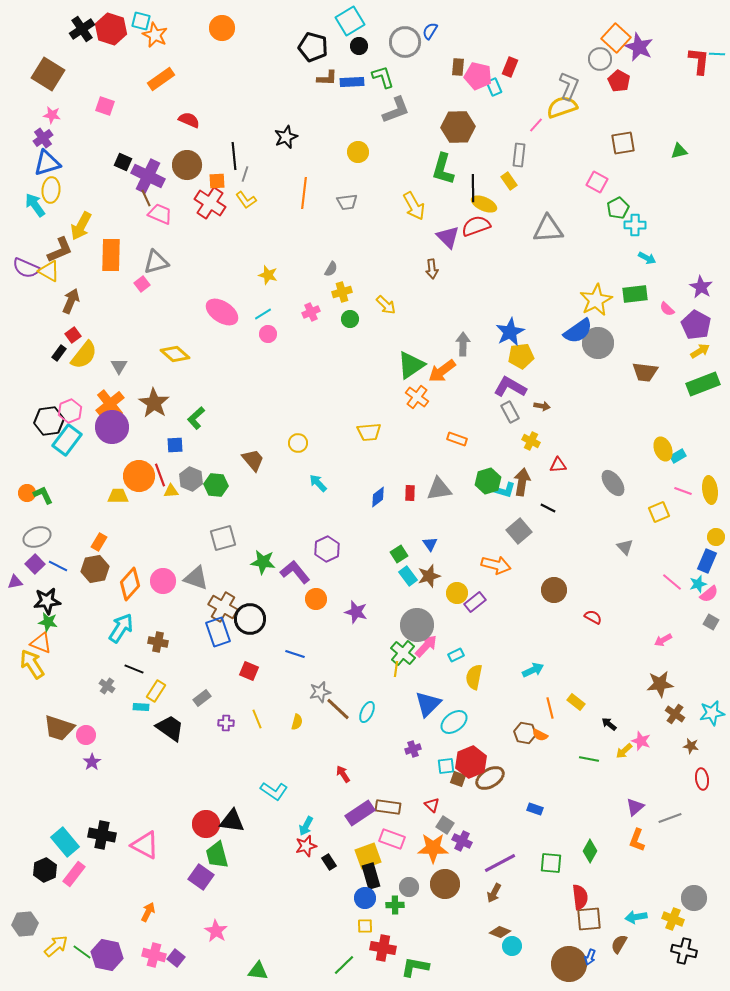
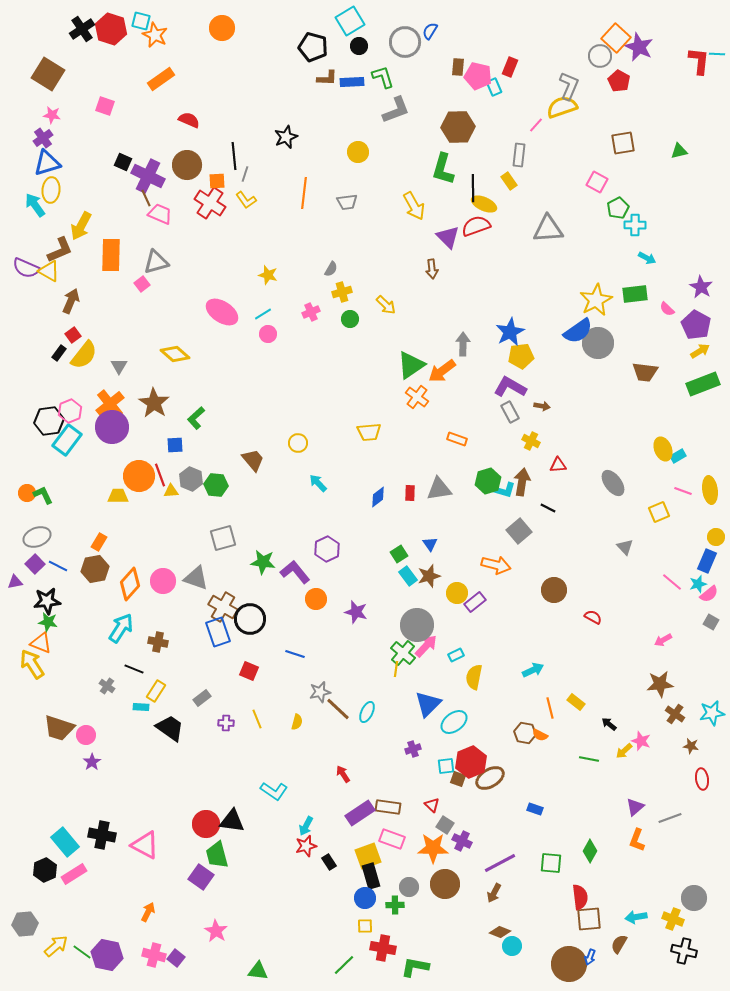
gray circle at (600, 59): moved 3 px up
pink rectangle at (74, 874): rotated 20 degrees clockwise
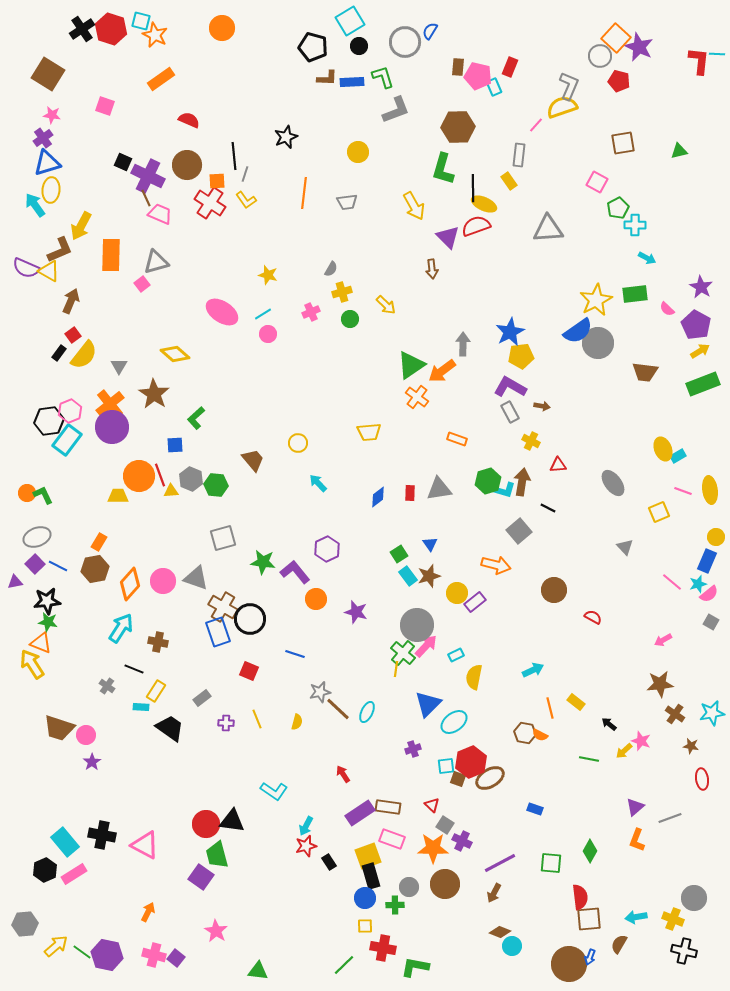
red pentagon at (619, 81): rotated 15 degrees counterclockwise
brown star at (154, 403): moved 9 px up
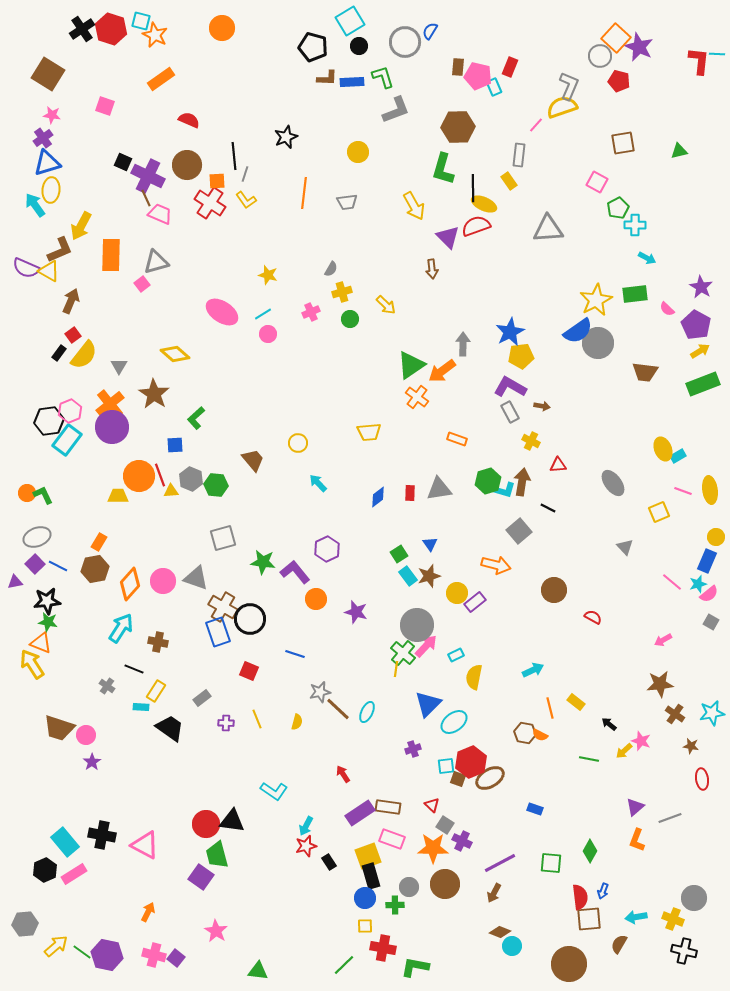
blue arrow at (590, 957): moved 13 px right, 66 px up
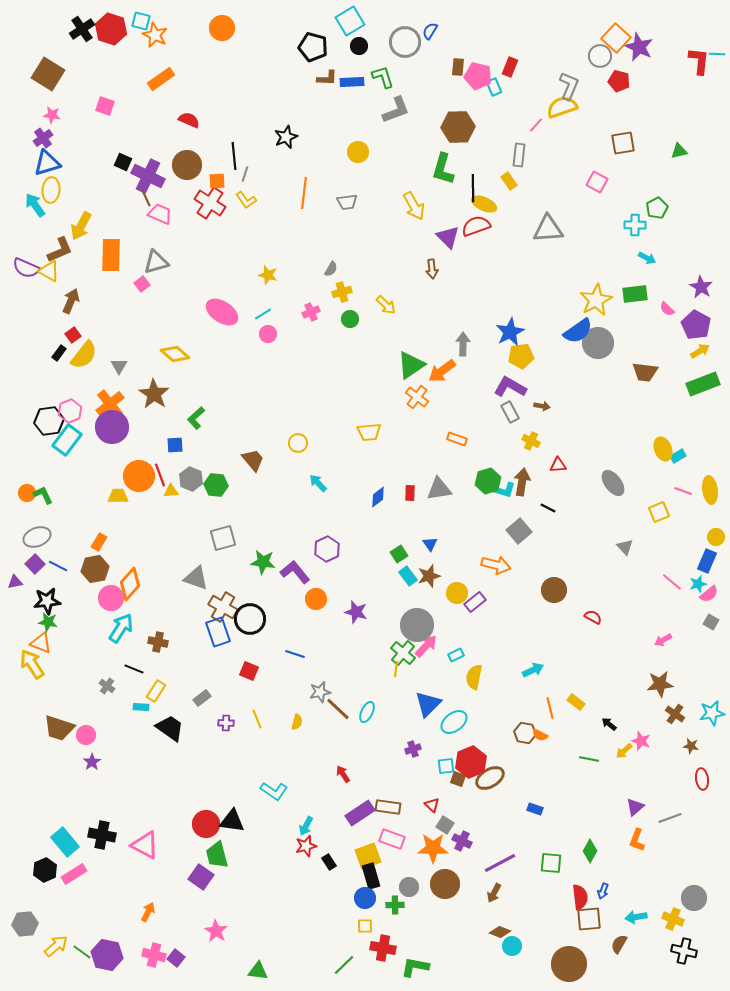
green pentagon at (618, 208): moved 39 px right
pink circle at (163, 581): moved 52 px left, 17 px down
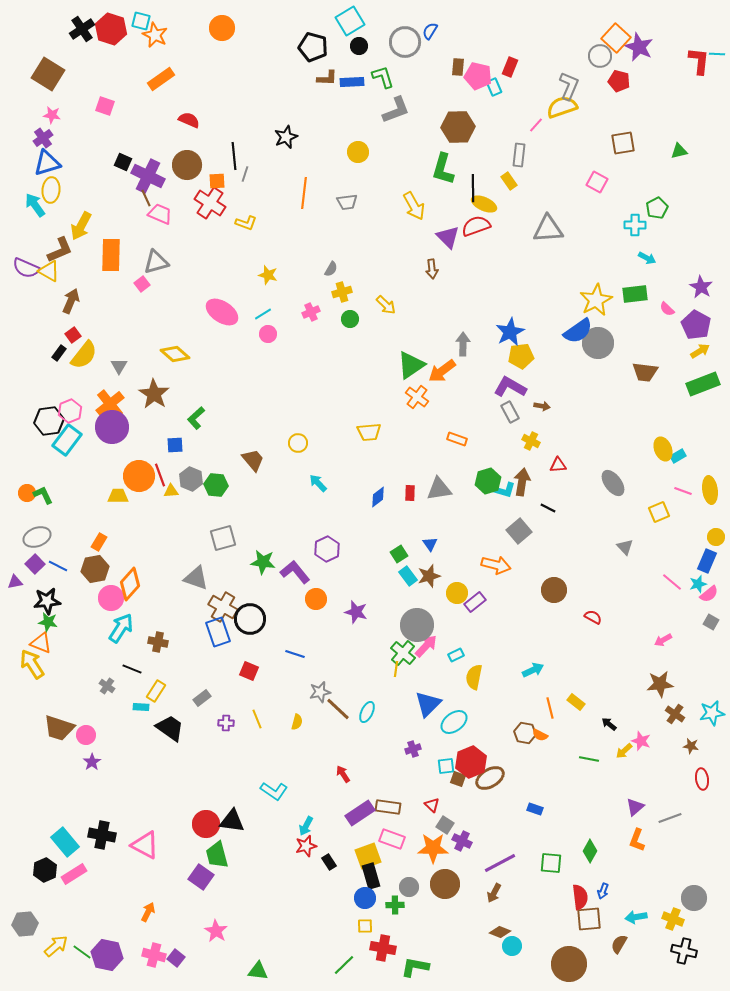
yellow L-shape at (246, 200): moved 23 px down; rotated 35 degrees counterclockwise
black line at (134, 669): moved 2 px left
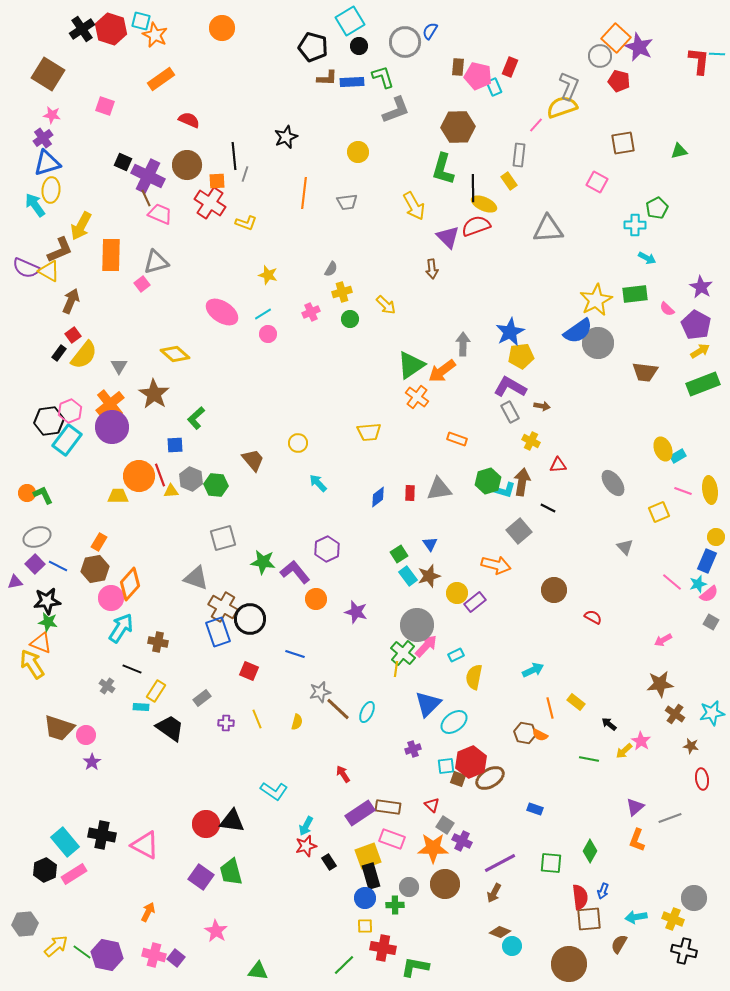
pink star at (641, 741): rotated 12 degrees clockwise
green trapezoid at (217, 855): moved 14 px right, 17 px down
